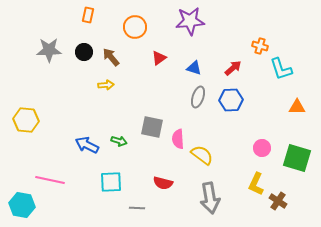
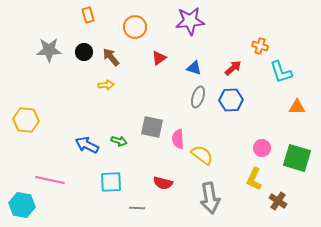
orange rectangle: rotated 28 degrees counterclockwise
cyan L-shape: moved 3 px down
yellow L-shape: moved 2 px left, 5 px up
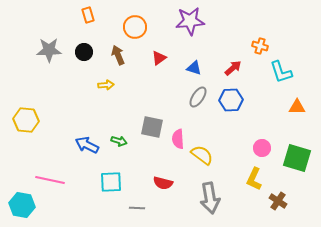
brown arrow: moved 7 px right, 2 px up; rotated 18 degrees clockwise
gray ellipse: rotated 15 degrees clockwise
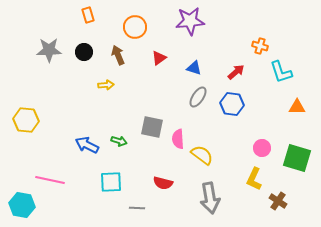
red arrow: moved 3 px right, 4 px down
blue hexagon: moved 1 px right, 4 px down; rotated 10 degrees clockwise
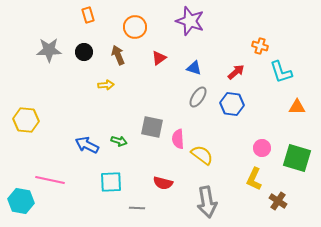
purple star: rotated 24 degrees clockwise
gray arrow: moved 3 px left, 4 px down
cyan hexagon: moved 1 px left, 4 px up
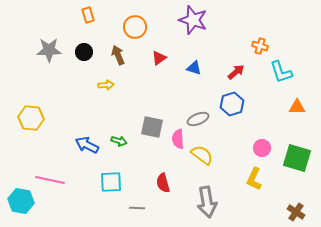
purple star: moved 3 px right, 1 px up
gray ellipse: moved 22 px down; rotated 35 degrees clockwise
blue hexagon: rotated 25 degrees counterclockwise
yellow hexagon: moved 5 px right, 2 px up
red semicircle: rotated 60 degrees clockwise
brown cross: moved 18 px right, 11 px down
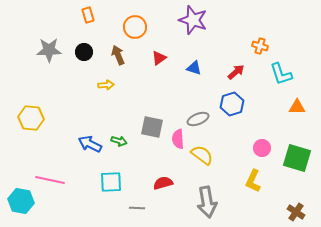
cyan L-shape: moved 2 px down
blue arrow: moved 3 px right, 1 px up
yellow L-shape: moved 1 px left, 2 px down
red semicircle: rotated 90 degrees clockwise
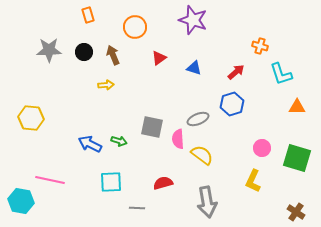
brown arrow: moved 5 px left
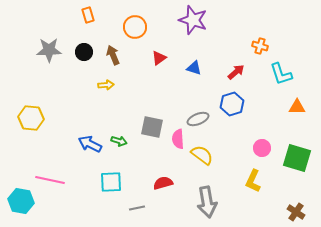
gray line: rotated 14 degrees counterclockwise
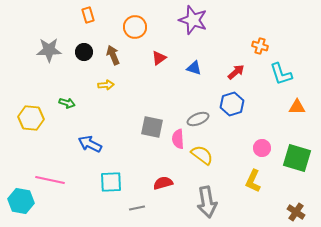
green arrow: moved 52 px left, 38 px up
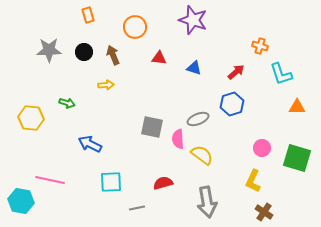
red triangle: rotated 42 degrees clockwise
brown cross: moved 32 px left
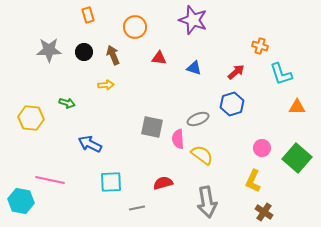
green square: rotated 24 degrees clockwise
